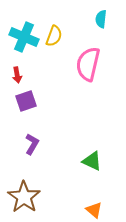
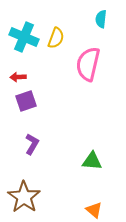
yellow semicircle: moved 2 px right, 2 px down
red arrow: moved 1 px right, 2 px down; rotated 98 degrees clockwise
green triangle: rotated 20 degrees counterclockwise
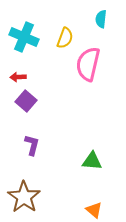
yellow semicircle: moved 9 px right
purple square: rotated 30 degrees counterclockwise
purple L-shape: moved 1 px down; rotated 15 degrees counterclockwise
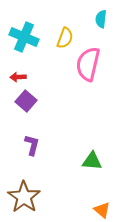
orange triangle: moved 8 px right
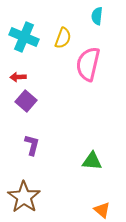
cyan semicircle: moved 4 px left, 3 px up
yellow semicircle: moved 2 px left
